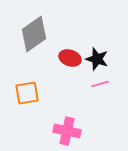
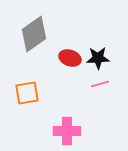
black star: moved 1 px right, 1 px up; rotated 20 degrees counterclockwise
pink cross: rotated 12 degrees counterclockwise
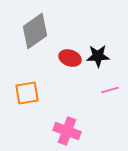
gray diamond: moved 1 px right, 3 px up
black star: moved 2 px up
pink line: moved 10 px right, 6 px down
pink cross: rotated 20 degrees clockwise
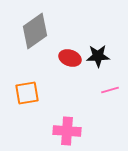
pink cross: rotated 16 degrees counterclockwise
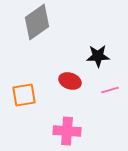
gray diamond: moved 2 px right, 9 px up
red ellipse: moved 23 px down
orange square: moved 3 px left, 2 px down
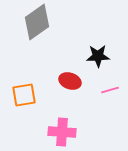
pink cross: moved 5 px left, 1 px down
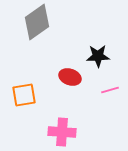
red ellipse: moved 4 px up
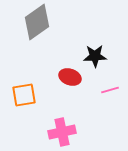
black star: moved 3 px left
pink cross: rotated 16 degrees counterclockwise
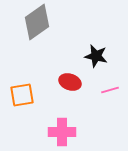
black star: moved 1 px right; rotated 15 degrees clockwise
red ellipse: moved 5 px down
orange square: moved 2 px left
pink cross: rotated 12 degrees clockwise
